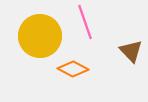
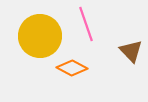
pink line: moved 1 px right, 2 px down
orange diamond: moved 1 px left, 1 px up
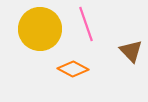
yellow circle: moved 7 px up
orange diamond: moved 1 px right, 1 px down
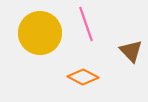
yellow circle: moved 4 px down
orange diamond: moved 10 px right, 8 px down
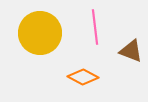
pink line: moved 9 px right, 3 px down; rotated 12 degrees clockwise
brown triangle: rotated 25 degrees counterclockwise
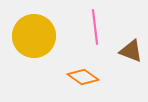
yellow circle: moved 6 px left, 3 px down
orange diamond: rotated 8 degrees clockwise
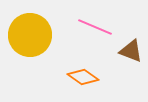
pink line: rotated 60 degrees counterclockwise
yellow circle: moved 4 px left, 1 px up
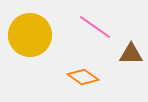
pink line: rotated 12 degrees clockwise
brown triangle: moved 3 px down; rotated 20 degrees counterclockwise
